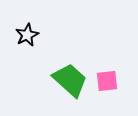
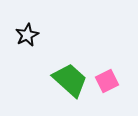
pink square: rotated 20 degrees counterclockwise
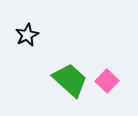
pink square: rotated 20 degrees counterclockwise
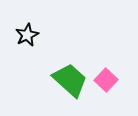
pink square: moved 1 px left, 1 px up
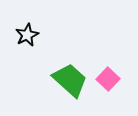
pink square: moved 2 px right, 1 px up
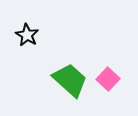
black star: rotated 15 degrees counterclockwise
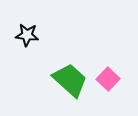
black star: rotated 25 degrees counterclockwise
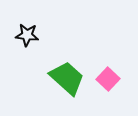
green trapezoid: moved 3 px left, 2 px up
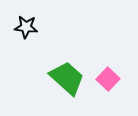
black star: moved 1 px left, 8 px up
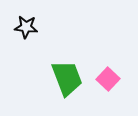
green trapezoid: rotated 27 degrees clockwise
